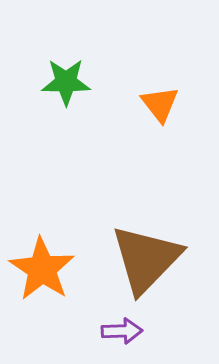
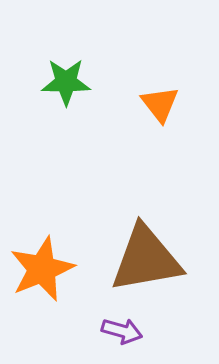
brown triangle: rotated 36 degrees clockwise
orange star: rotated 16 degrees clockwise
purple arrow: rotated 18 degrees clockwise
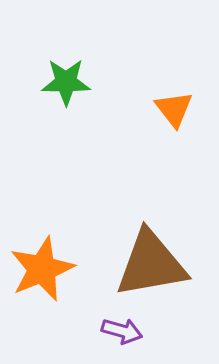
orange triangle: moved 14 px right, 5 px down
brown triangle: moved 5 px right, 5 px down
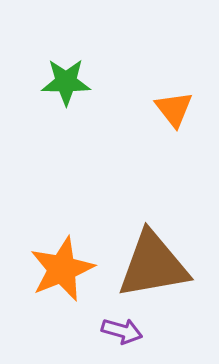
brown triangle: moved 2 px right, 1 px down
orange star: moved 20 px right
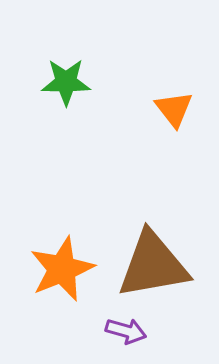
purple arrow: moved 4 px right
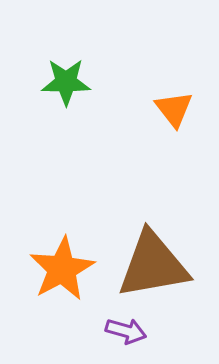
orange star: rotated 6 degrees counterclockwise
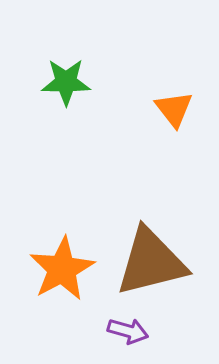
brown triangle: moved 2 px left, 3 px up; rotated 4 degrees counterclockwise
purple arrow: moved 2 px right
